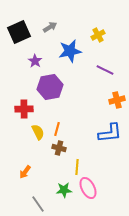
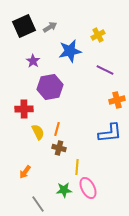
black square: moved 5 px right, 6 px up
purple star: moved 2 px left
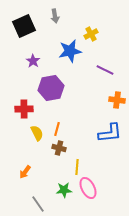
gray arrow: moved 5 px right, 11 px up; rotated 112 degrees clockwise
yellow cross: moved 7 px left, 1 px up
purple hexagon: moved 1 px right, 1 px down
orange cross: rotated 21 degrees clockwise
yellow semicircle: moved 1 px left, 1 px down
